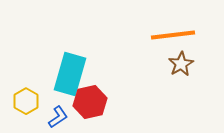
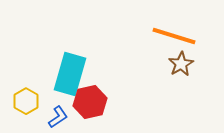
orange line: moved 1 px right, 1 px down; rotated 24 degrees clockwise
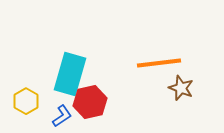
orange line: moved 15 px left, 27 px down; rotated 24 degrees counterclockwise
brown star: moved 24 px down; rotated 20 degrees counterclockwise
blue L-shape: moved 4 px right, 1 px up
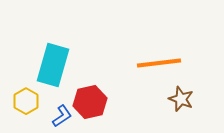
cyan rectangle: moved 17 px left, 9 px up
brown star: moved 11 px down
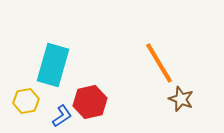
orange line: rotated 66 degrees clockwise
yellow hexagon: rotated 20 degrees clockwise
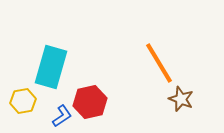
cyan rectangle: moved 2 px left, 2 px down
yellow hexagon: moved 3 px left
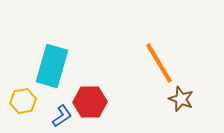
cyan rectangle: moved 1 px right, 1 px up
red hexagon: rotated 12 degrees clockwise
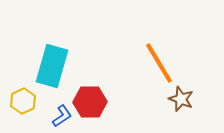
yellow hexagon: rotated 15 degrees counterclockwise
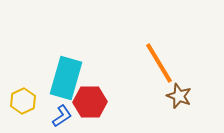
cyan rectangle: moved 14 px right, 12 px down
brown star: moved 2 px left, 3 px up
